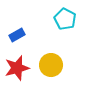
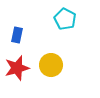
blue rectangle: rotated 49 degrees counterclockwise
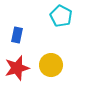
cyan pentagon: moved 4 px left, 3 px up
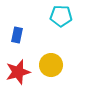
cyan pentagon: rotated 25 degrees counterclockwise
red star: moved 1 px right, 4 px down
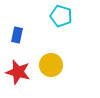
cyan pentagon: rotated 15 degrees clockwise
red star: rotated 30 degrees clockwise
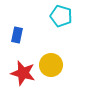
red star: moved 5 px right, 1 px down
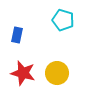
cyan pentagon: moved 2 px right, 4 px down
yellow circle: moved 6 px right, 8 px down
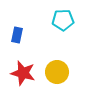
cyan pentagon: rotated 20 degrees counterclockwise
yellow circle: moved 1 px up
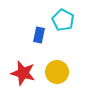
cyan pentagon: rotated 30 degrees clockwise
blue rectangle: moved 22 px right
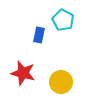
yellow circle: moved 4 px right, 10 px down
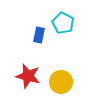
cyan pentagon: moved 3 px down
red star: moved 5 px right, 3 px down
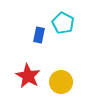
red star: rotated 15 degrees clockwise
